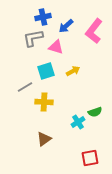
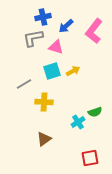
cyan square: moved 6 px right
gray line: moved 1 px left, 3 px up
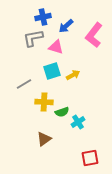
pink L-shape: moved 4 px down
yellow arrow: moved 4 px down
green semicircle: moved 33 px left
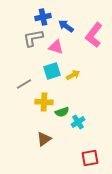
blue arrow: rotated 77 degrees clockwise
